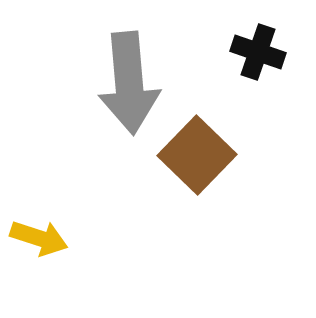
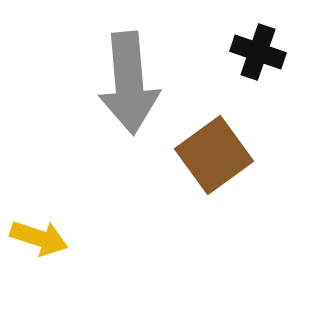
brown square: moved 17 px right; rotated 10 degrees clockwise
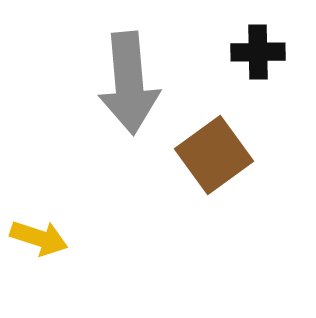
black cross: rotated 20 degrees counterclockwise
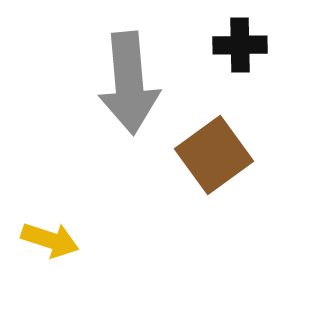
black cross: moved 18 px left, 7 px up
yellow arrow: moved 11 px right, 2 px down
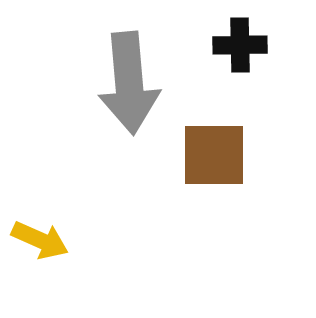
brown square: rotated 36 degrees clockwise
yellow arrow: moved 10 px left; rotated 6 degrees clockwise
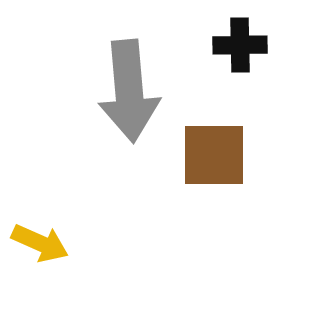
gray arrow: moved 8 px down
yellow arrow: moved 3 px down
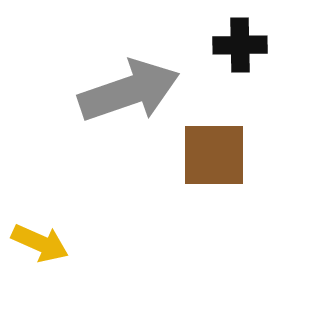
gray arrow: rotated 104 degrees counterclockwise
